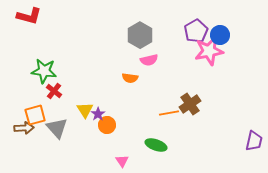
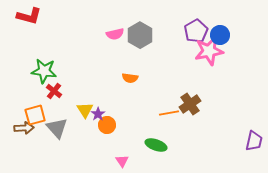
pink semicircle: moved 34 px left, 26 px up
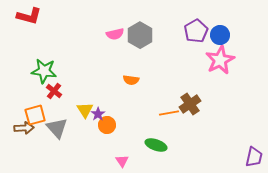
pink star: moved 11 px right, 9 px down; rotated 16 degrees counterclockwise
orange semicircle: moved 1 px right, 2 px down
purple trapezoid: moved 16 px down
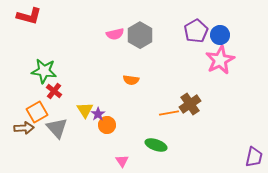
orange square: moved 2 px right, 3 px up; rotated 15 degrees counterclockwise
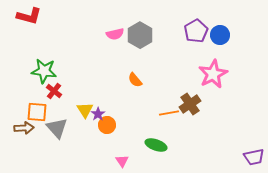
pink star: moved 7 px left, 14 px down
orange semicircle: moved 4 px right; rotated 42 degrees clockwise
orange square: rotated 35 degrees clockwise
purple trapezoid: rotated 65 degrees clockwise
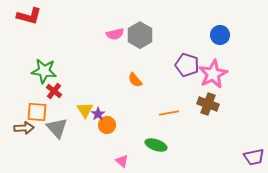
purple pentagon: moved 9 px left, 34 px down; rotated 25 degrees counterclockwise
brown cross: moved 18 px right; rotated 35 degrees counterclockwise
pink triangle: rotated 16 degrees counterclockwise
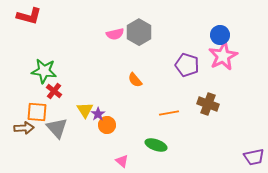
gray hexagon: moved 1 px left, 3 px up
pink star: moved 10 px right, 18 px up
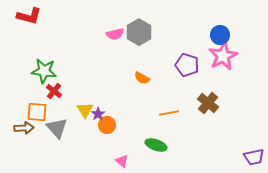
orange semicircle: moved 7 px right, 2 px up; rotated 21 degrees counterclockwise
brown cross: moved 1 px up; rotated 20 degrees clockwise
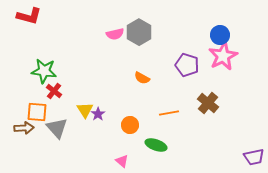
orange circle: moved 23 px right
